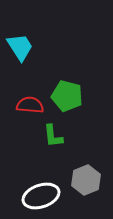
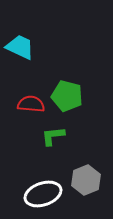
cyan trapezoid: rotated 32 degrees counterclockwise
red semicircle: moved 1 px right, 1 px up
green L-shape: rotated 90 degrees clockwise
white ellipse: moved 2 px right, 2 px up
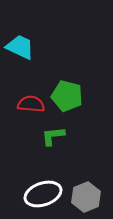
gray hexagon: moved 17 px down
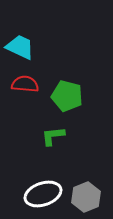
red semicircle: moved 6 px left, 20 px up
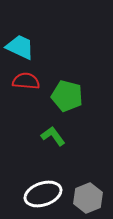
red semicircle: moved 1 px right, 3 px up
green L-shape: rotated 60 degrees clockwise
gray hexagon: moved 2 px right, 1 px down
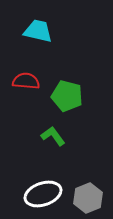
cyan trapezoid: moved 18 px right, 16 px up; rotated 12 degrees counterclockwise
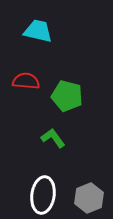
green L-shape: moved 2 px down
white ellipse: moved 1 px down; rotated 63 degrees counterclockwise
gray hexagon: moved 1 px right
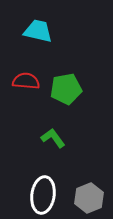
green pentagon: moved 1 px left, 7 px up; rotated 24 degrees counterclockwise
